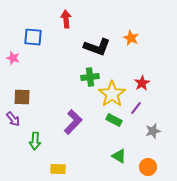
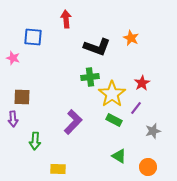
purple arrow: rotated 35 degrees clockwise
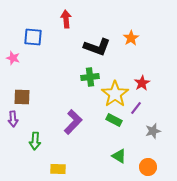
orange star: rotated 14 degrees clockwise
yellow star: moved 3 px right
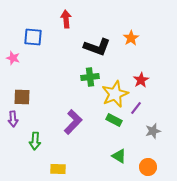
red star: moved 1 px left, 3 px up
yellow star: rotated 12 degrees clockwise
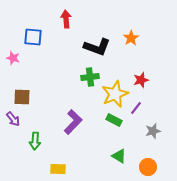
red star: rotated 14 degrees clockwise
purple arrow: rotated 35 degrees counterclockwise
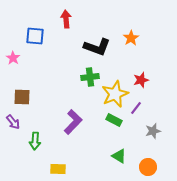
blue square: moved 2 px right, 1 px up
pink star: rotated 16 degrees clockwise
purple arrow: moved 3 px down
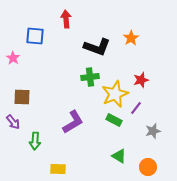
purple L-shape: rotated 15 degrees clockwise
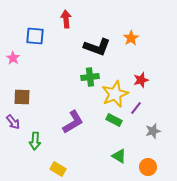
yellow rectangle: rotated 28 degrees clockwise
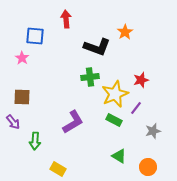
orange star: moved 6 px left, 6 px up
pink star: moved 9 px right
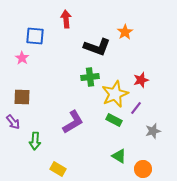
orange circle: moved 5 px left, 2 px down
